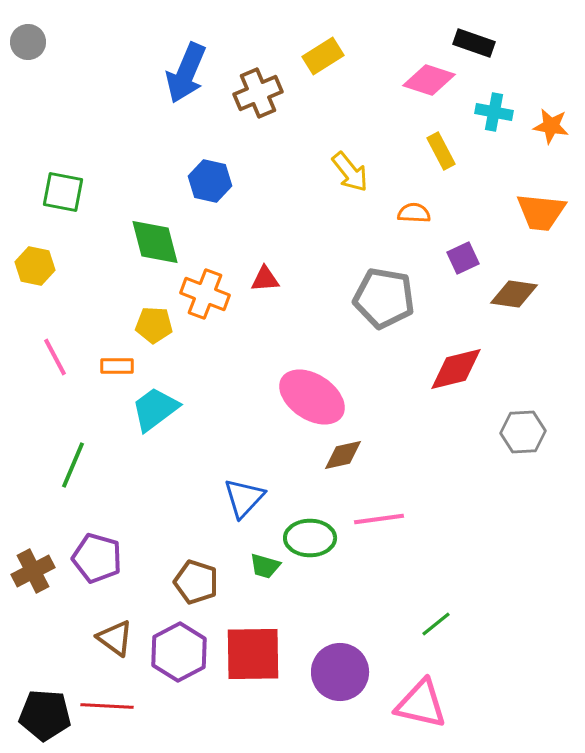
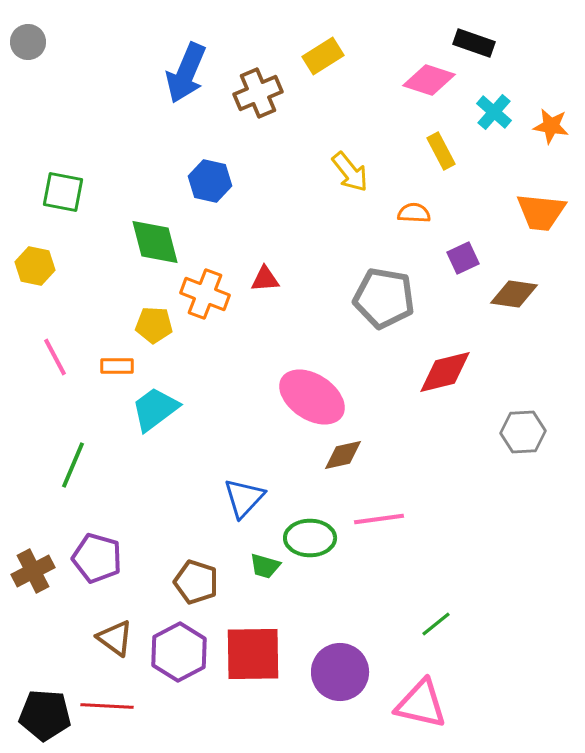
cyan cross at (494, 112): rotated 30 degrees clockwise
red diamond at (456, 369): moved 11 px left, 3 px down
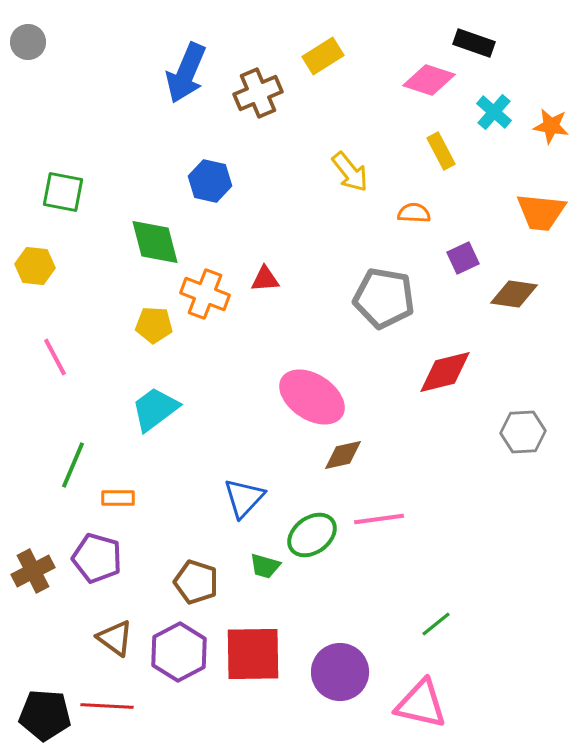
yellow hexagon at (35, 266): rotated 6 degrees counterclockwise
orange rectangle at (117, 366): moved 1 px right, 132 px down
green ellipse at (310, 538): moved 2 px right, 3 px up; rotated 36 degrees counterclockwise
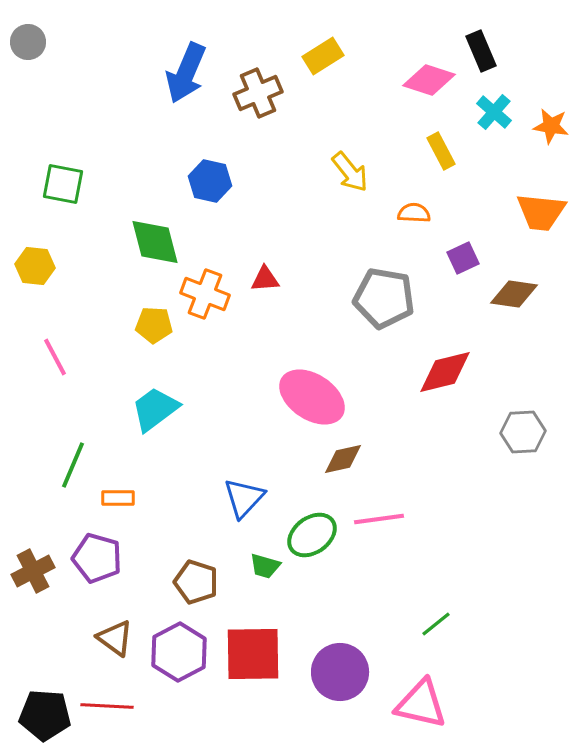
black rectangle at (474, 43): moved 7 px right, 8 px down; rotated 48 degrees clockwise
green square at (63, 192): moved 8 px up
brown diamond at (343, 455): moved 4 px down
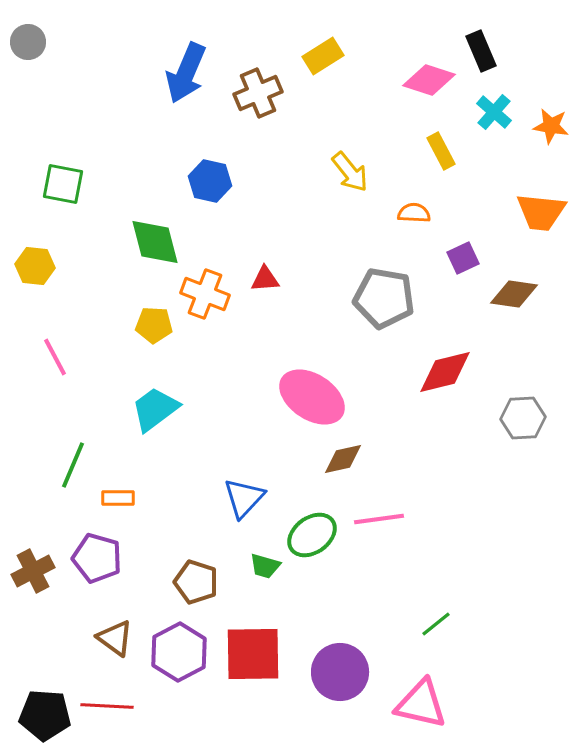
gray hexagon at (523, 432): moved 14 px up
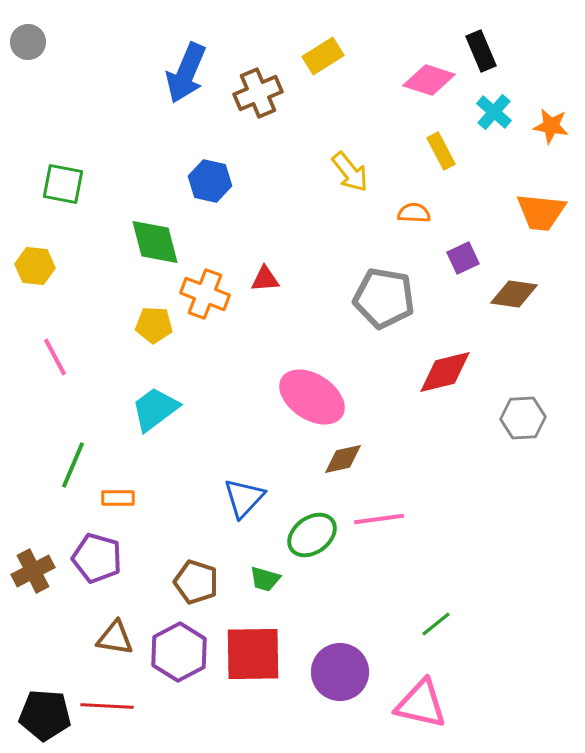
green trapezoid at (265, 566): moved 13 px down
brown triangle at (115, 638): rotated 27 degrees counterclockwise
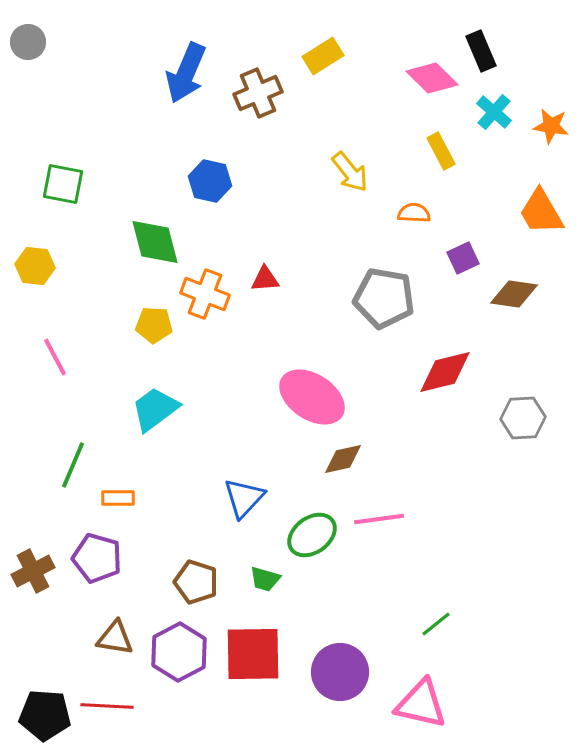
pink diamond at (429, 80): moved 3 px right, 2 px up; rotated 27 degrees clockwise
orange trapezoid at (541, 212): rotated 54 degrees clockwise
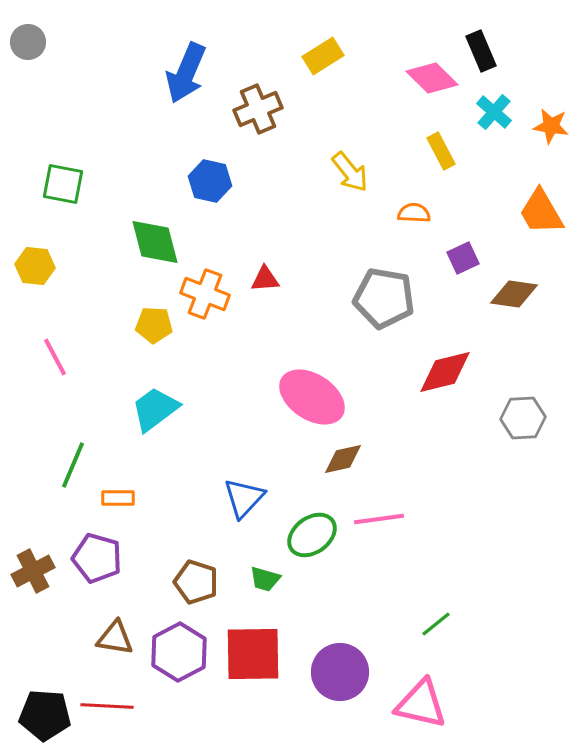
brown cross at (258, 93): moved 16 px down
